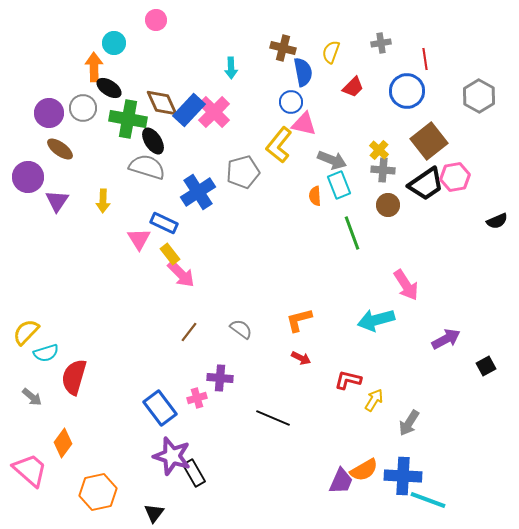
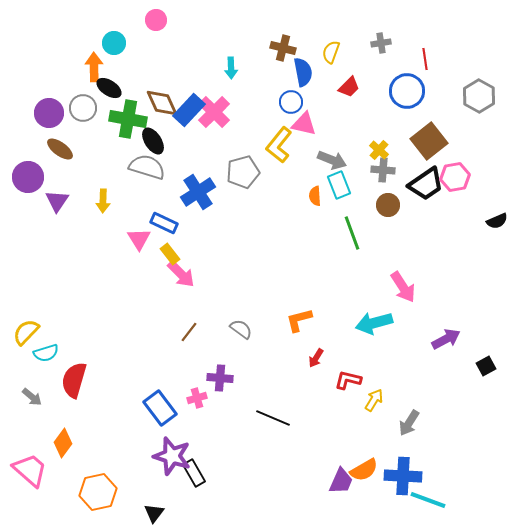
red trapezoid at (353, 87): moved 4 px left
pink arrow at (406, 285): moved 3 px left, 2 px down
cyan arrow at (376, 320): moved 2 px left, 3 px down
red arrow at (301, 358): moved 15 px right; rotated 96 degrees clockwise
red semicircle at (74, 377): moved 3 px down
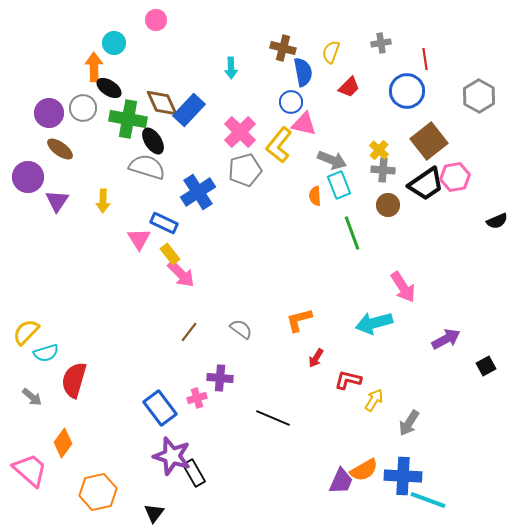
pink cross at (214, 112): moved 26 px right, 20 px down
gray pentagon at (243, 172): moved 2 px right, 2 px up
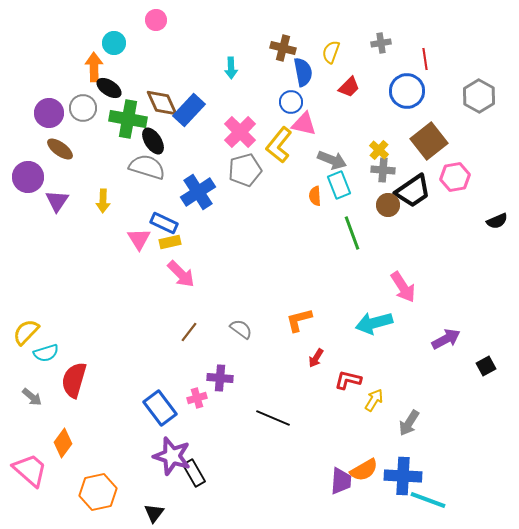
black trapezoid at (426, 184): moved 13 px left, 7 px down
yellow rectangle at (170, 254): moved 12 px up; rotated 65 degrees counterclockwise
purple trapezoid at (341, 481): rotated 20 degrees counterclockwise
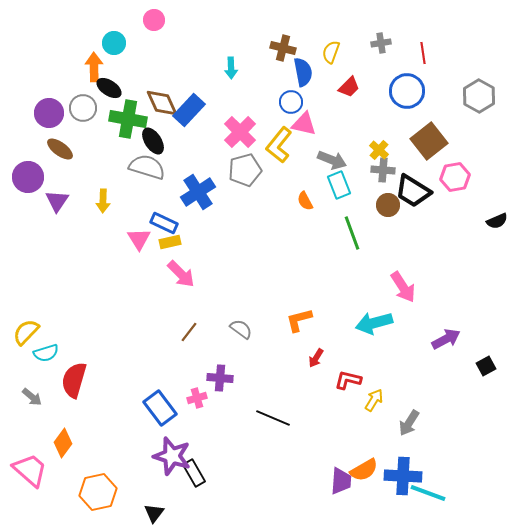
pink circle at (156, 20): moved 2 px left
red line at (425, 59): moved 2 px left, 6 px up
black trapezoid at (413, 191): rotated 66 degrees clockwise
orange semicircle at (315, 196): moved 10 px left, 5 px down; rotated 24 degrees counterclockwise
cyan line at (428, 500): moved 7 px up
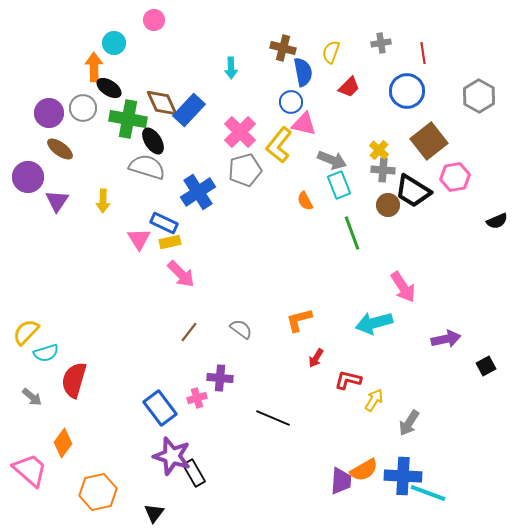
purple arrow at (446, 339): rotated 16 degrees clockwise
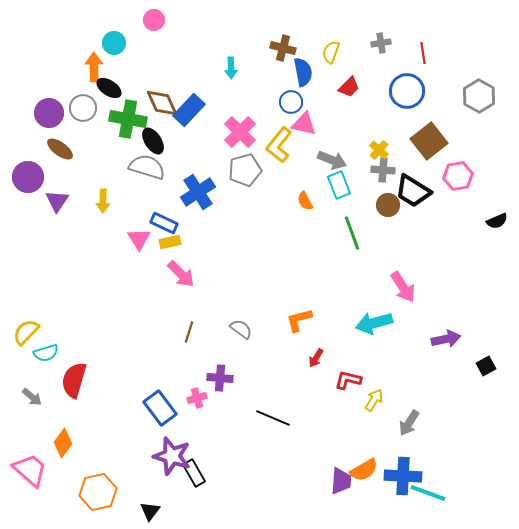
pink hexagon at (455, 177): moved 3 px right, 1 px up
brown line at (189, 332): rotated 20 degrees counterclockwise
black triangle at (154, 513): moved 4 px left, 2 px up
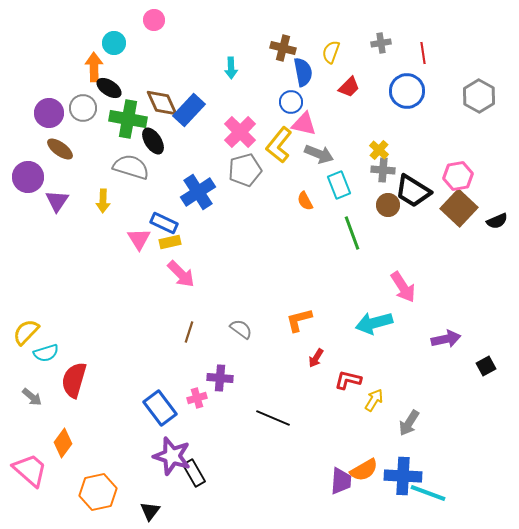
brown square at (429, 141): moved 30 px right, 67 px down; rotated 9 degrees counterclockwise
gray arrow at (332, 160): moved 13 px left, 6 px up
gray semicircle at (147, 167): moved 16 px left
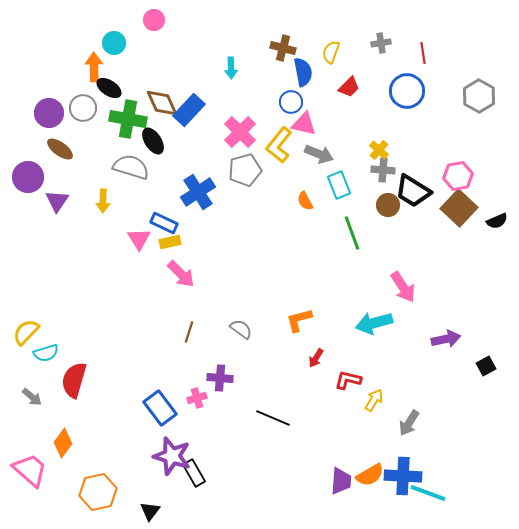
orange semicircle at (364, 470): moved 6 px right, 5 px down
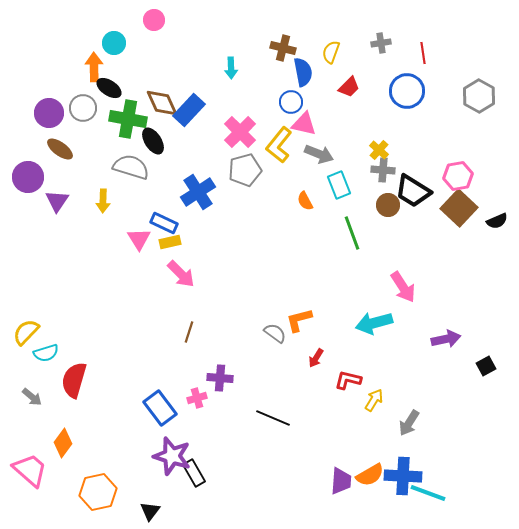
gray semicircle at (241, 329): moved 34 px right, 4 px down
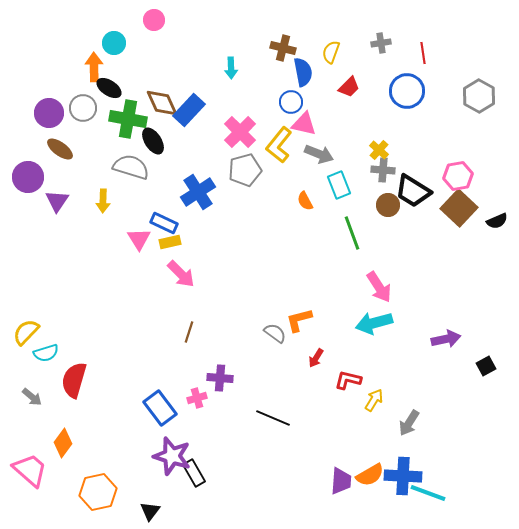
pink arrow at (403, 287): moved 24 px left
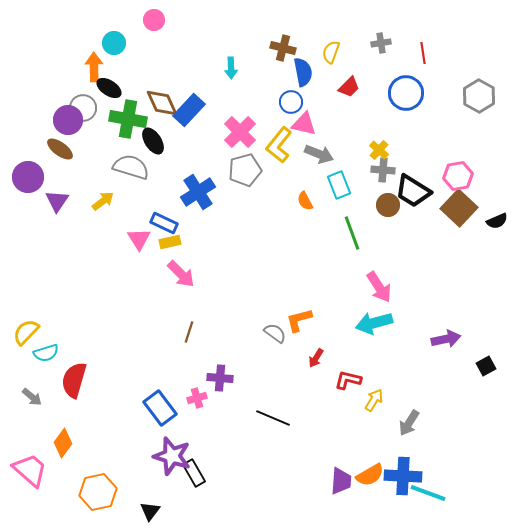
blue circle at (407, 91): moved 1 px left, 2 px down
purple circle at (49, 113): moved 19 px right, 7 px down
yellow arrow at (103, 201): rotated 130 degrees counterclockwise
